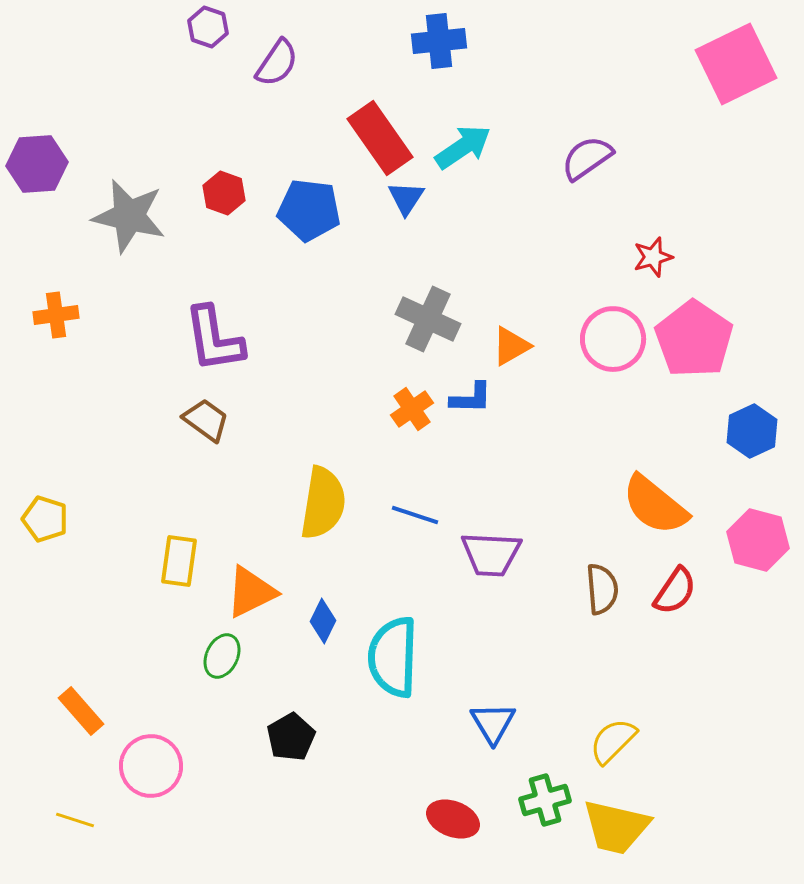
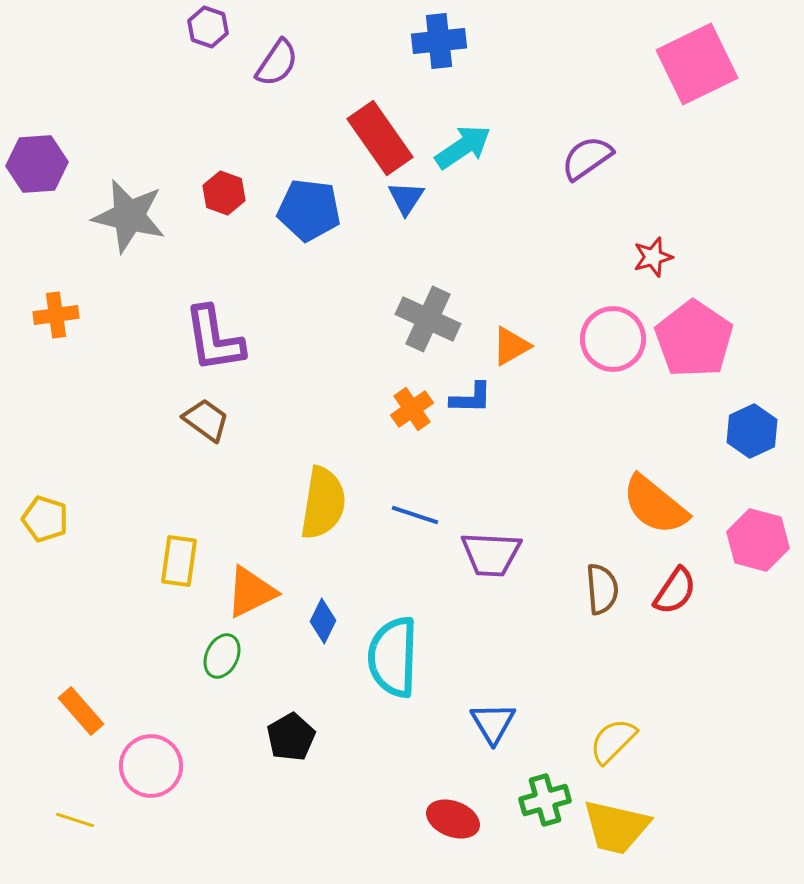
pink square at (736, 64): moved 39 px left
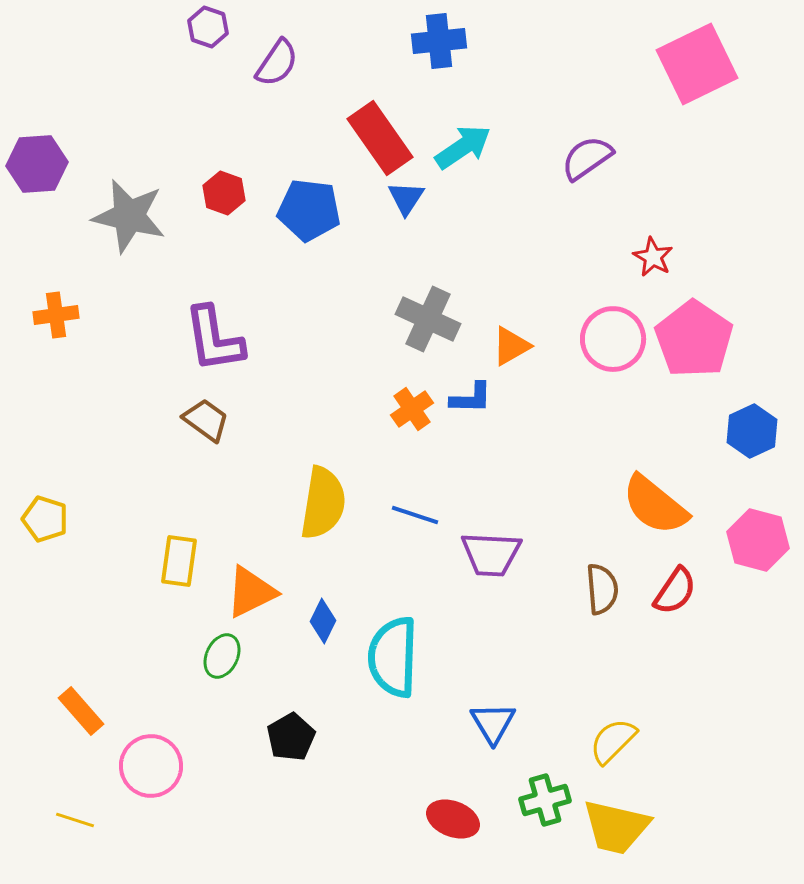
red star at (653, 257): rotated 27 degrees counterclockwise
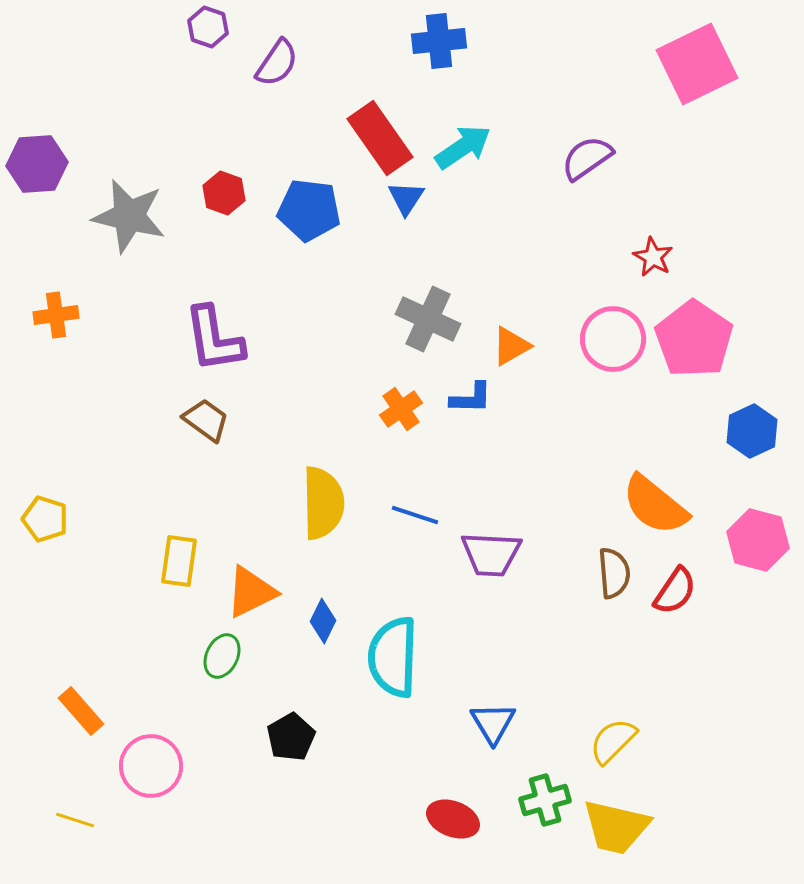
orange cross at (412, 409): moved 11 px left
yellow semicircle at (323, 503): rotated 10 degrees counterclockwise
brown semicircle at (602, 589): moved 12 px right, 16 px up
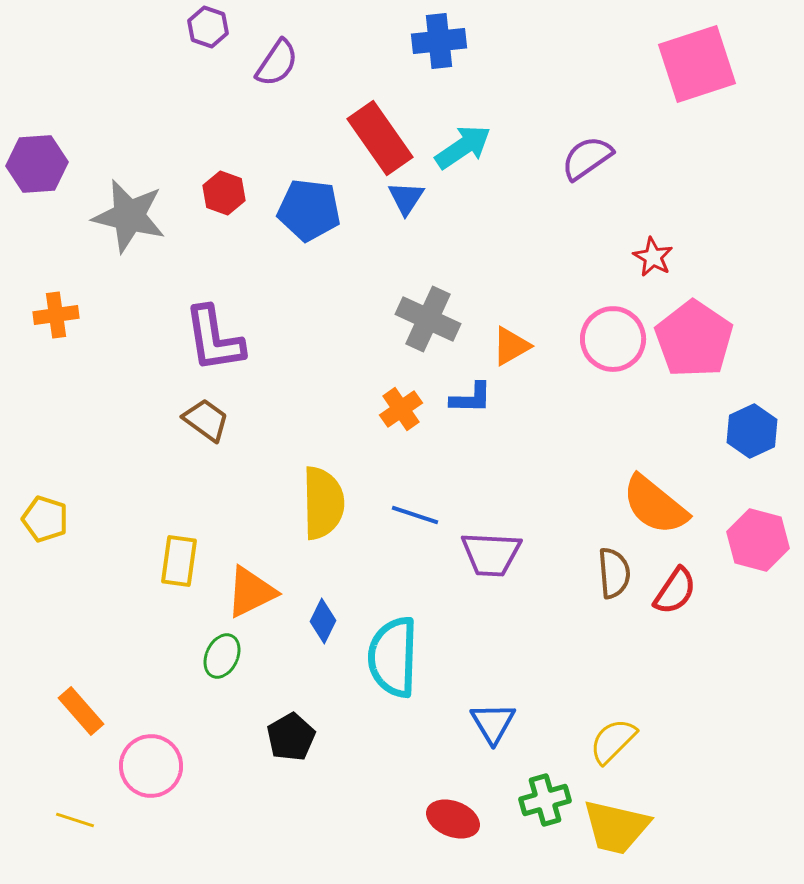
pink square at (697, 64): rotated 8 degrees clockwise
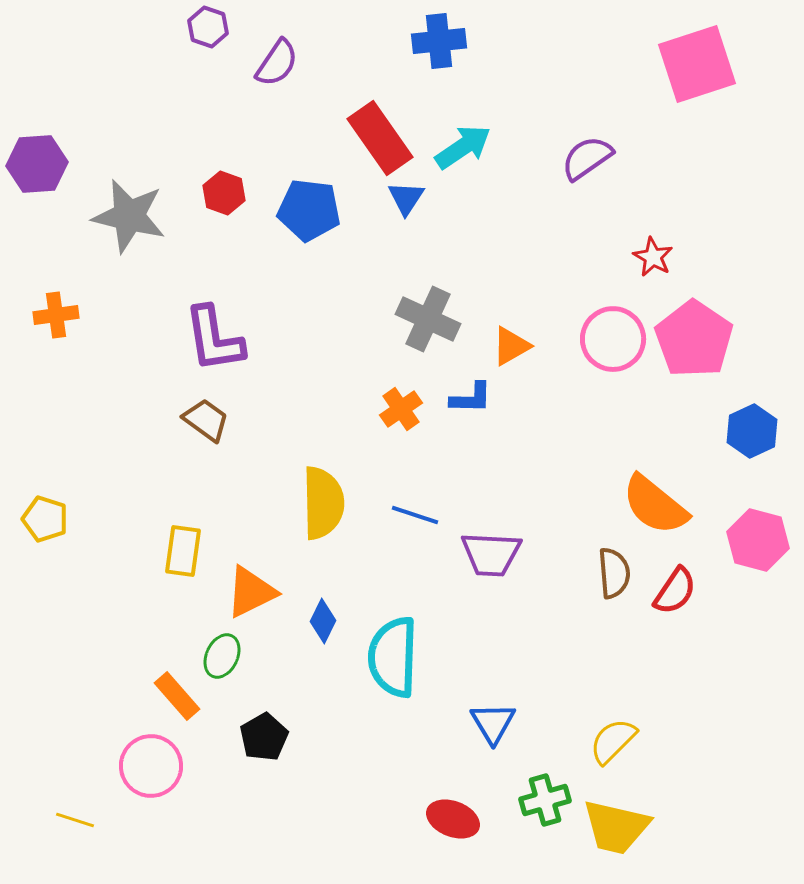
yellow rectangle at (179, 561): moved 4 px right, 10 px up
orange rectangle at (81, 711): moved 96 px right, 15 px up
black pentagon at (291, 737): moved 27 px left
